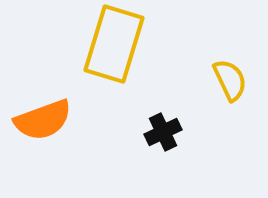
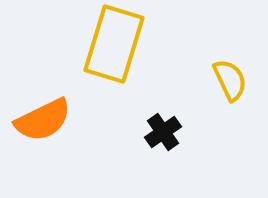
orange semicircle: rotated 6 degrees counterclockwise
black cross: rotated 9 degrees counterclockwise
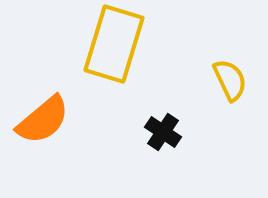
orange semicircle: rotated 14 degrees counterclockwise
black cross: rotated 21 degrees counterclockwise
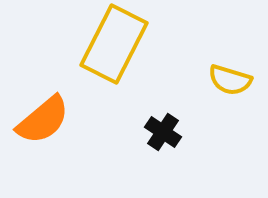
yellow rectangle: rotated 10 degrees clockwise
yellow semicircle: rotated 132 degrees clockwise
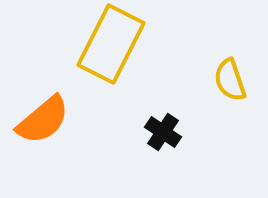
yellow rectangle: moved 3 px left
yellow semicircle: rotated 54 degrees clockwise
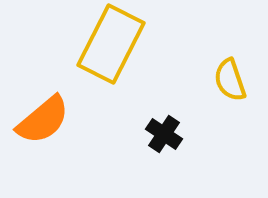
black cross: moved 1 px right, 2 px down
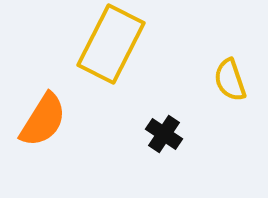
orange semicircle: rotated 18 degrees counterclockwise
